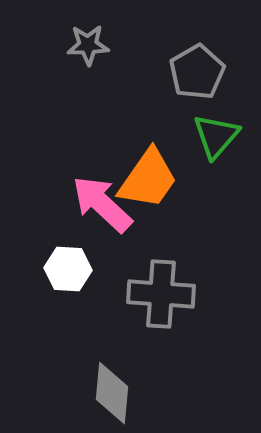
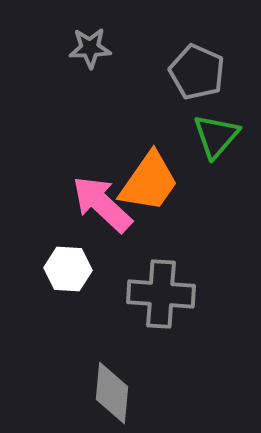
gray star: moved 2 px right, 3 px down
gray pentagon: rotated 18 degrees counterclockwise
orange trapezoid: moved 1 px right, 3 px down
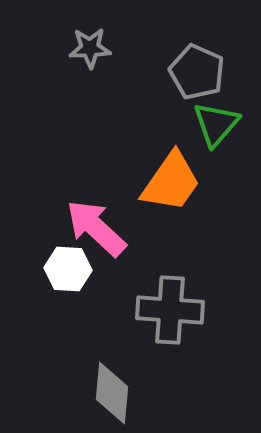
green triangle: moved 12 px up
orange trapezoid: moved 22 px right
pink arrow: moved 6 px left, 24 px down
gray cross: moved 9 px right, 16 px down
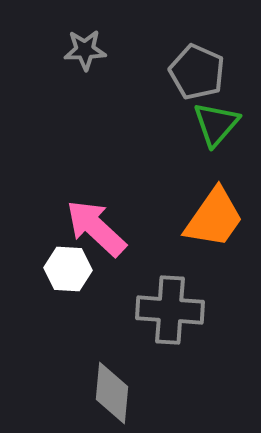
gray star: moved 5 px left, 2 px down
orange trapezoid: moved 43 px right, 36 px down
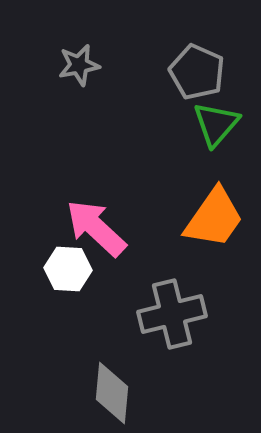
gray star: moved 6 px left, 15 px down; rotated 9 degrees counterclockwise
gray cross: moved 2 px right, 4 px down; rotated 18 degrees counterclockwise
